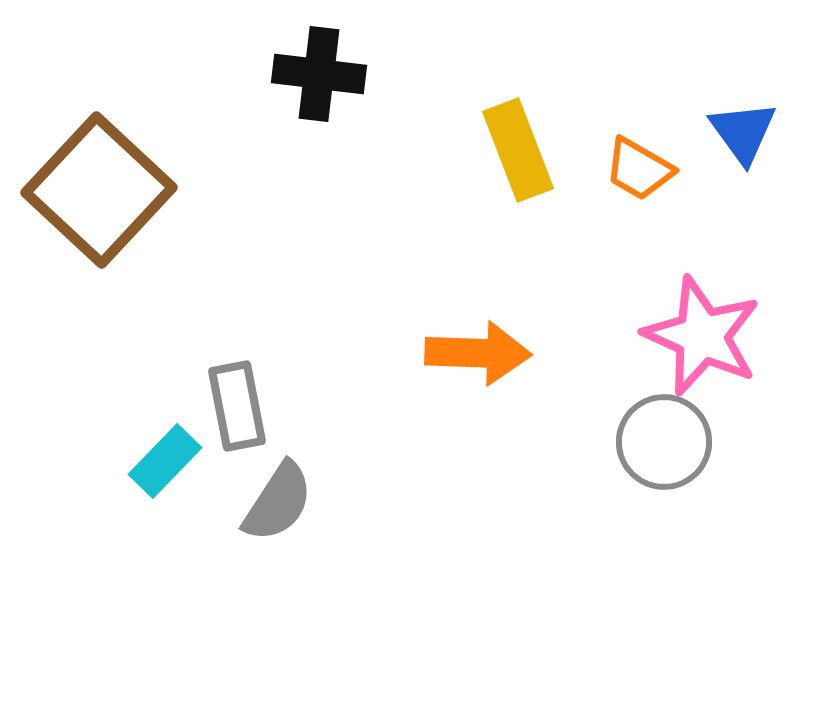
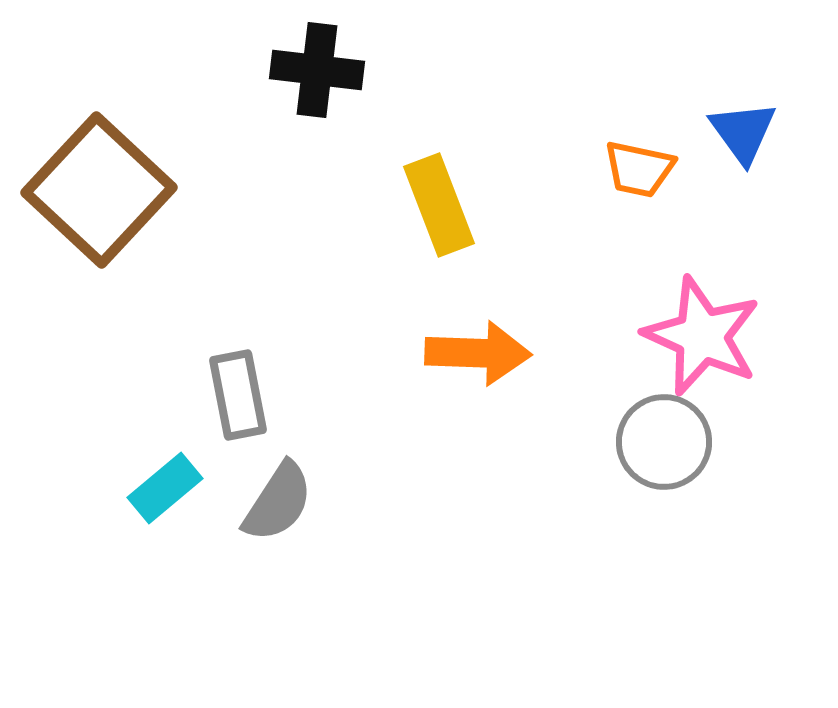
black cross: moved 2 px left, 4 px up
yellow rectangle: moved 79 px left, 55 px down
orange trapezoid: rotated 18 degrees counterclockwise
gray rectangle: moved 1 px right, 11 px up
cyan rectangle: moved 27 px down; rotated 6 degrees clockwise
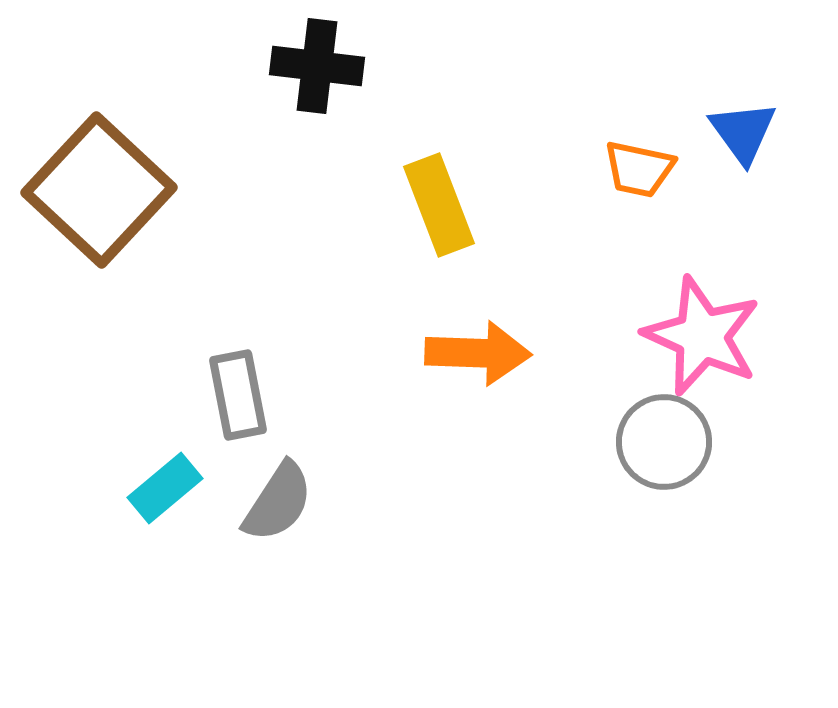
black cross: moved 4 px up
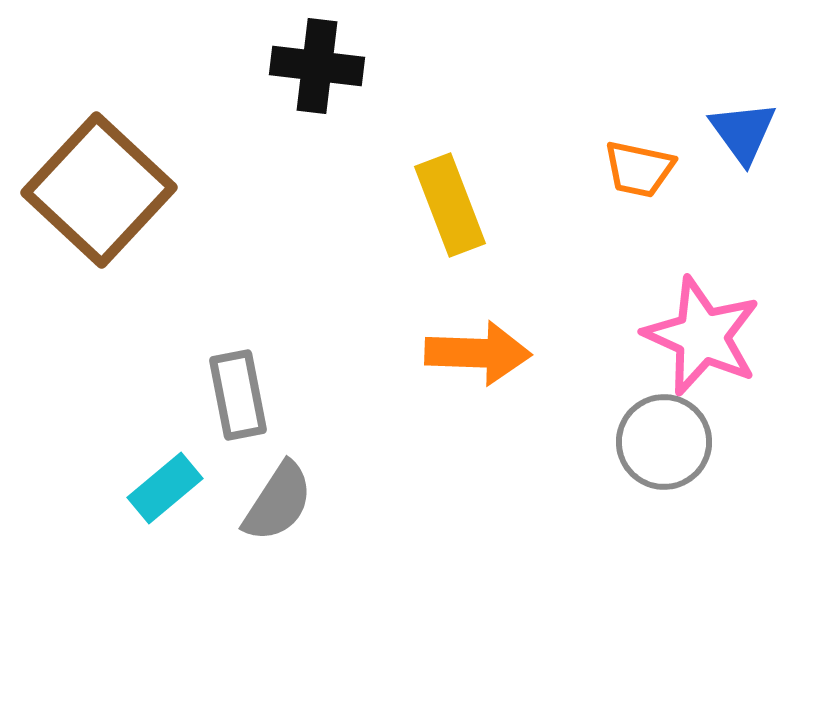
yellow rectangle: moved 11 px right
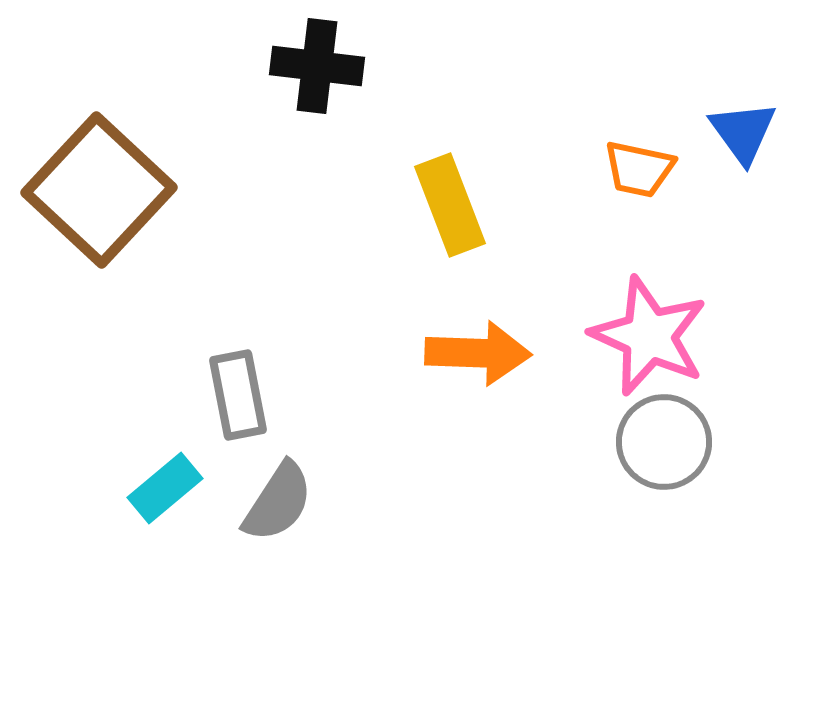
pink star: moved 53 px left
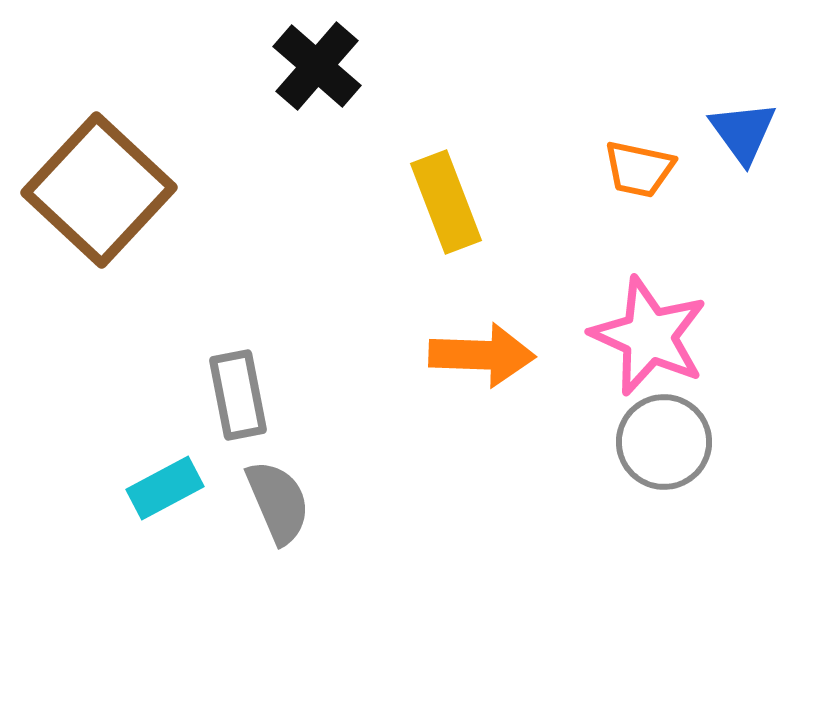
black cross: rotated 34 degrees clockwise
yellow rectangle: moved 4 px left, 3 px up
orange arrow: moved 4 px right, 2 px down
cyan rectangle: rotated 12 degrees clockwise
gray semicircle: rotated 56 degrees counterclockwise
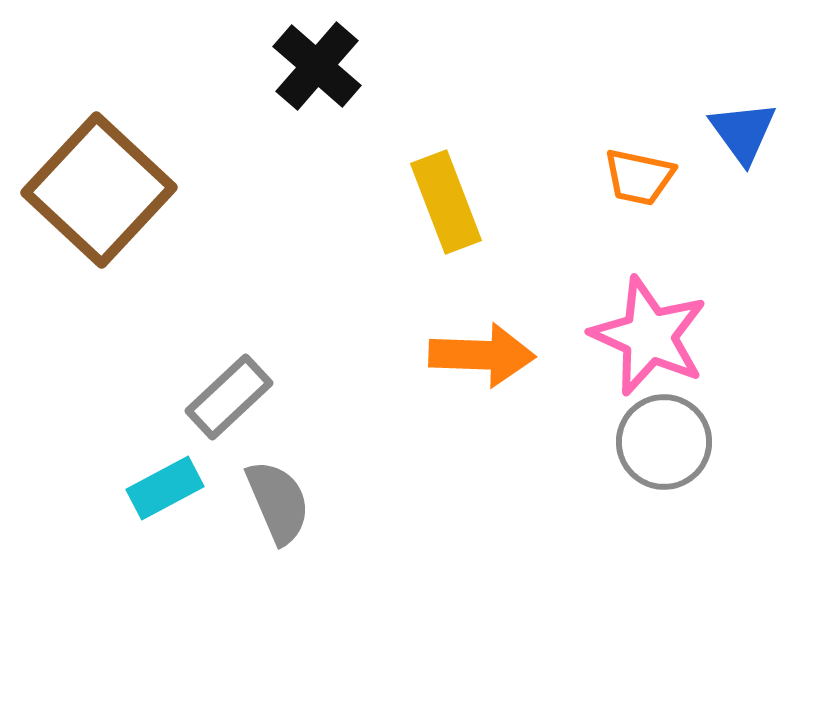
orange trapezoid: moved 8 px down
gray rectangle: moved 9 px left, 2 px down; rotated 58 degrees clockwise
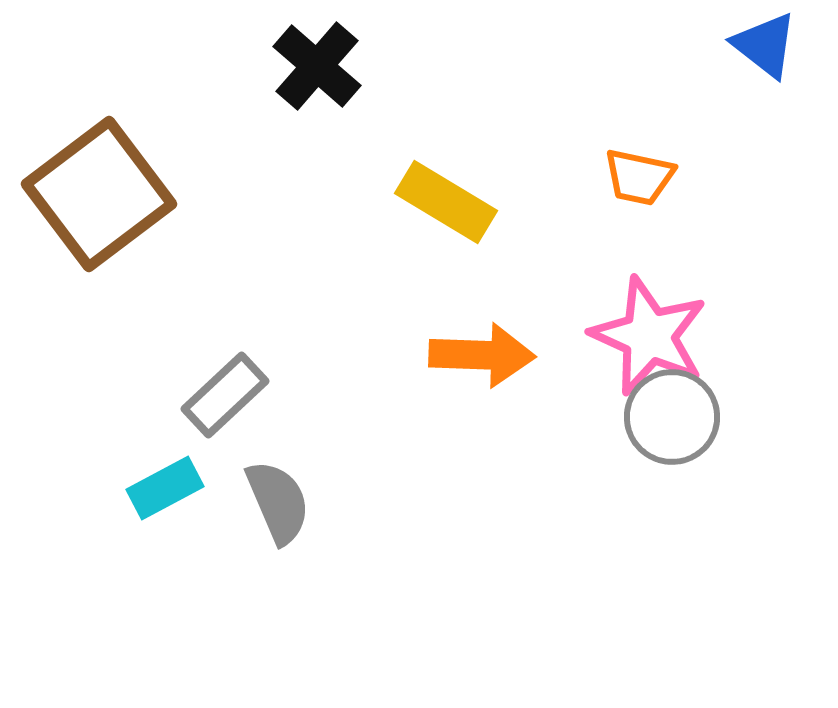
blue triangle: moved 22 px right, 87 px up; rotated 16 degrees counterclockwise
brown square: moved 4 px down; rotated 10 degrees clockwise
yellow rectangle: rotated 38 degrees counterclockwise
gray rectangle: moved 4 px left, 2 px up
gray circle: moved 8 px right, 25 px up
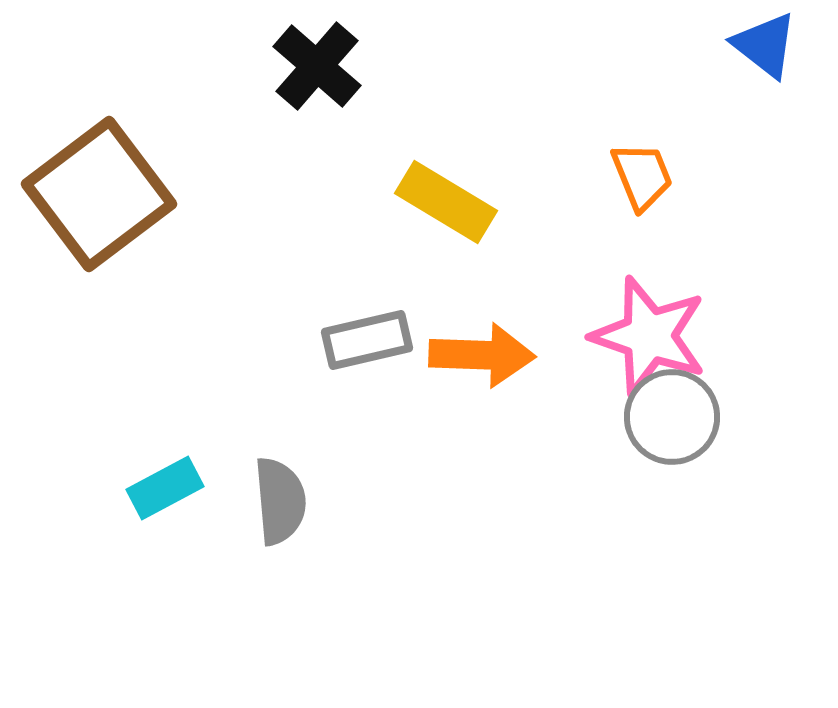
orange trapezoid: moved 3 px right, 1 px up; rotated 124 degrees counterclockwise
pink star: rotated 5 degrees counterclockwise
gray rectangle: moved 142 px right, 55 px up; rotated 30 degrees clockwise
gray semicircle: moved 2 px right, 1 px up; rotated 18 degrees clockwise
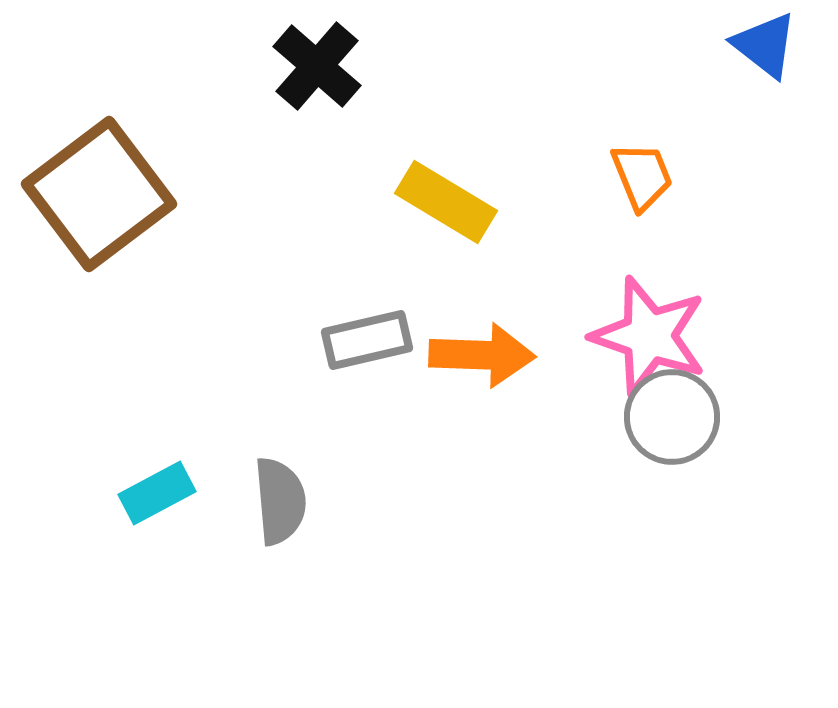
cyan rectangle: moved 8 px left, 5 px down
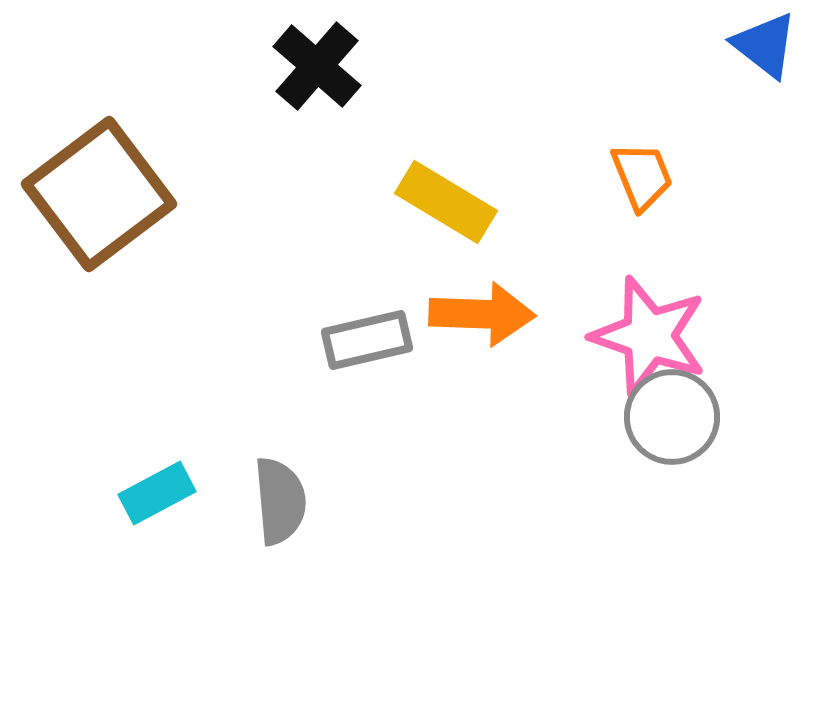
orange arrow: moved 41 px up
